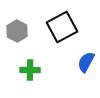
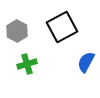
green cross: moved 3 px left, 6 px up; rotated 18 degrees counterclockwise
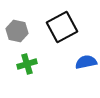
gray hexagon: rotated 15 degrees counterclockwise
blue semicircle: rotated 50 degrees clockwise
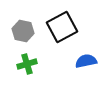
gray hexagon: moved 6 px right
blue semicircle: moved 1 px up
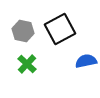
black square: moved 2 px left, 2 px down
green cross: rotated 30 degrees counterclockwise
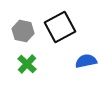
black square: moved 2 px up
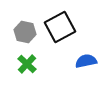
gray hexagon: moved 2 px right, 1 px down
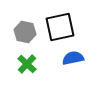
black square: rotated 16 degrees clockwise
blue semicircle: moved 13 px left, 3 px up
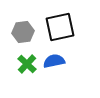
gray hexagon: moved 2 px left; rotated 20 degrees counterclockwise
blue semicircle: moved 19 px left, 3 px down
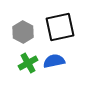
gray hexagon: rotated 25 degrees counterclockwise
green cross: moved 1 px right, 1 px up; rotated 18 degrees clockwise
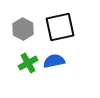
gray hexagon: moved 3 px up
